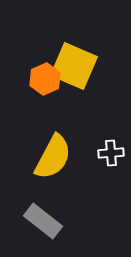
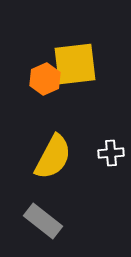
yellow square: moved 1 px right, 2 px up; rotated 30 degrees counterclockwise
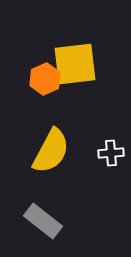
yellow semicircle: moved 2 px left, 6 px up
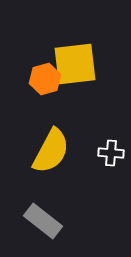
orange hexagon: rotated 8 degrees clockwise
white cross: rotated 10 degrees clockwise
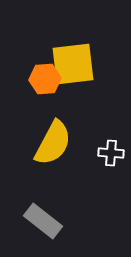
yellow square: moved 2 px left
orange hexagon: rotated 12 degrees clockwise
yellow semicircle: moved 2 px right, 8 px up
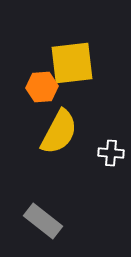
yellow square: moved 1 px left, 1 px up
orange hexagon: moved 3 px left, 8 px down
yellow semicircle: moved 6 px right, 11 px up
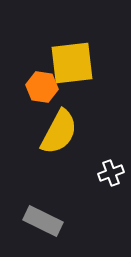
orange hexagon: rotated 12 degrees clockwise
white cross: moved 20 px down; rotated 25 degrees counterclockwise
gray rectangle: rotated 12 degrees counterclockwise
